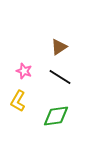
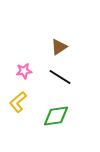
pink star: rotated 28 degrees counterclockwise
yellow L-shape: moved 1 px down; rotated 20 degrees clockwise
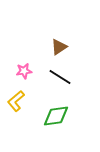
yellow L-shape: moved 2 px left, 1 px up
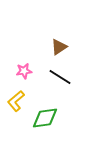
green diamond: moved 11 px left, 2 px down
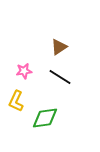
yellow L-shape: rotated 25 degrees counterclockwise
